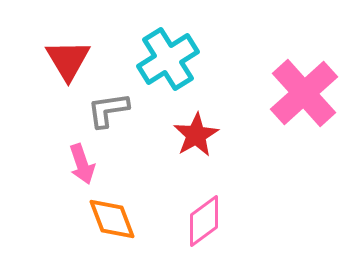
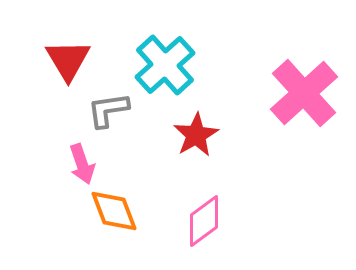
cyan cross: moved 3 px left, 6 px down; rotated 10 degrees counterclockwise
orange diamond: moved 2 px right, 8 px up
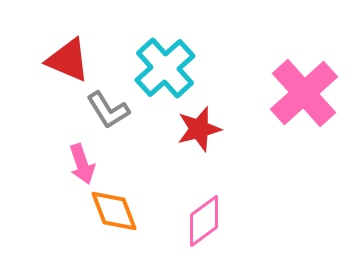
red triangle: rotated 36 degrees counterclockwise
cyan cross: moved 3 px down
gray L-shape: rotated 114 degrees counterclockwise
red star: moved 3 px right, 6 px up; rotated 15 degrees clockwise
